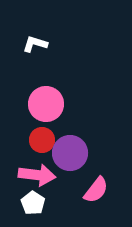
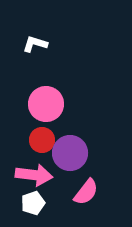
pink arrow: moved 3 px left
pink semicircle: moved 10 px left, 2 px down
white pentagon: rotated 20 degrees clockwise
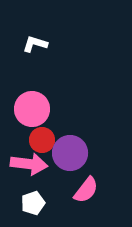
pink circle: moved 14 px left, 5 px down
pink arrow: moved 5 px left, 11 px up
pink semicircle: moved 2 px up
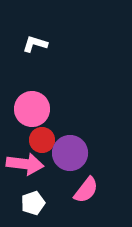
pink arrow: moved 4 px left
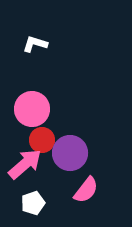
pink arrow: rotated 48 degrees counterclockwise
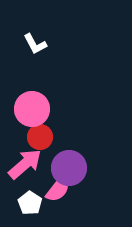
white L-shape: rotated 135 degrees counterclockwise
red circle: moved 2 px left, 3 px up
purple circle: moved 1 px left, 15 px down
pink semicircle: moved 28 px left, 1 px up
white pentagon: moved 3 px left; rotated 20 degrees counterclockwise
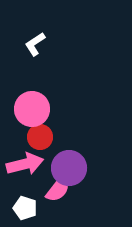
white L-shape: rotated 85 degrees clockwise
pink arrow: rotated 27 degrees clockwise
white pentagon: moved 5 px left, 5 px down; rotated 15 degrees counterclockwise
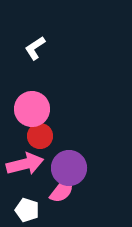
white L-shape: moved 4 px down
red circle: moved 1 px up
pink semicircle: moved 4 px right, 1 px down
white pentagon: moved 2 px right, 2 px down
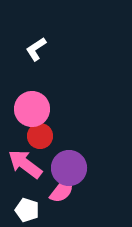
white L-shape: moved 1 px right, 1 px down
pink arrow: rotated 129 degrees counterclockwise
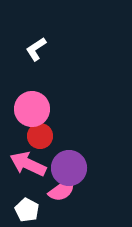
pink arrow: moved 3 px right; rotated 12 degrees counterclockwise
pink semicircle: rotated 16 degrees clockwise
white pentagon: rotated 10 degrees clockwise
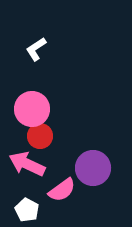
pink arrow: moved 1 px left
purple circle: moved 24 px right
